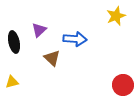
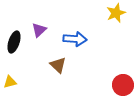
yellow star: moved 3 px up
black ellipse: rotated 30 degrees clockwise
brown triangle: moved 6 px right, 7 px down
yellow triangle: moved 2 px left
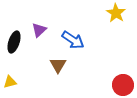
yellow star: rotated 18 degrees counterclockwise
blue arrow: moved 2 px left, 1 px down; rotated 30 degrees clockwise
brown triangle: rotated 18 degrees clockwise
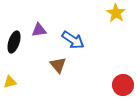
purple triangle: rotated 35 degrees clockwise
brown triangle: rotated 12 degrees counterclockwise
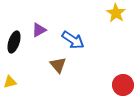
purple triangle: rotated 21 degrees counterclockwise
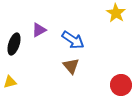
black ellipse: moved 2 px down
brown triangle: moved 13 px right, 1 px down
red circle: moved 2 px left
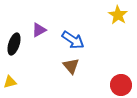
yellow star: moved 2 px right, 2 px down
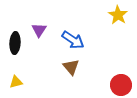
purple triangle: rotated 28 degrees counterclockwise
black ellipse: moved 1 px right, 1 px up; rotated 15 degrees counterclockwise
brown triangle: moved 1 px down
yellow triangle: moved 6 px right
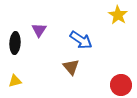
blue arrow: moved 8 px right
yellow triangle: moved 1 px left, 1 px up
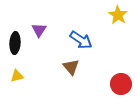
yellow triangle: moved 2 px right, 5 px up
red circle: moved 1 px up
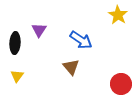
yellow triangle: rotated 40 degrees counterclockwise
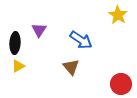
yellow triangle: moved 1 px right, 10 px up; rotated 24 degrees clockwise
